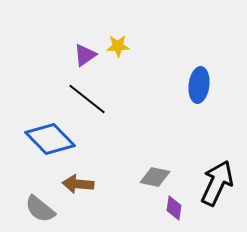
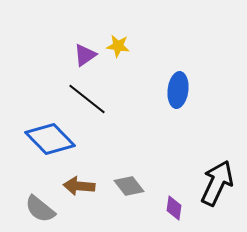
yellow star: rotated 10 degrees clockwise
blue ellipse: moved 21 px left, 5 px down
gray diamond: moved 26 px left, 9 px down; rotated 40 degrees clockwise
brown arrow: moved 1 px right, 2 px down
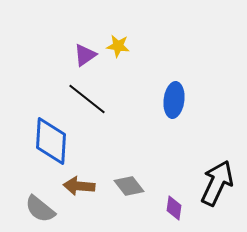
blue ellipse: moved 4 px left, 10 px down
blue diamond: moved 1 px right, 2 px down; rotated 48 degrees clockwise
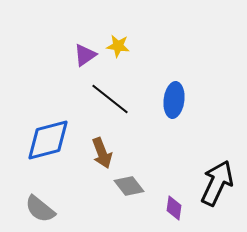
black line: moved 23 px right
blue diamond: moved 3 px left, 1 px up; rotated 72 degrees clockwise
brown arrow: moved 23 px right, 33 px up; rotated 116 degrees counterclockwise
